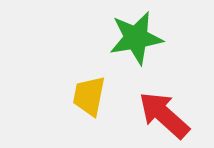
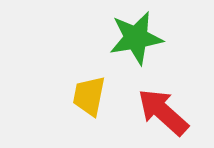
red arrow: moved 1 px left, 3 px up
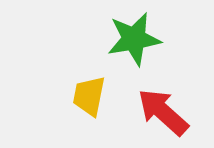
green star: moved 2 px left, 1 px down
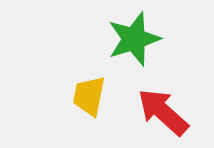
green star: rotated 8 degrees counterclockwise
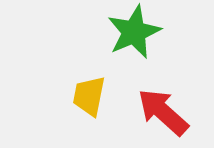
green star: moved 7 px up; rotated 6 degrees counterclockwise
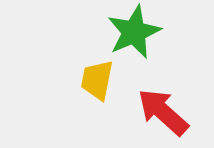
yellow trapezoid: moved 8 px right, 16 px up
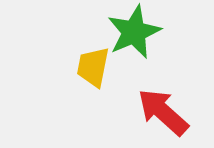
yellow trapezoid: moved 4 px left, 13 px up
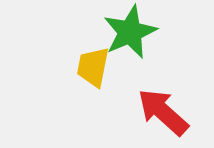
green star: moved 4 px left
